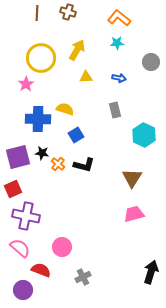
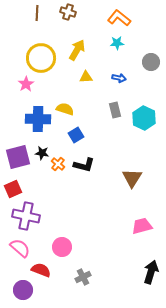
cyan hexagon: moved 17 px up
pink trapezoid: moved 8 px right, 12 px down
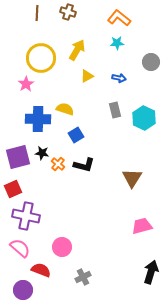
yellow triangle: moved 1 px right, 1 px up; rotated 24 degrees counterclockwise
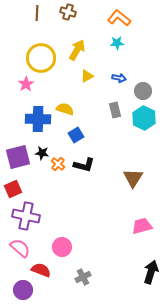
gray circle: moved 8 px left, 29 px down
brown triangle: moved 1 px right
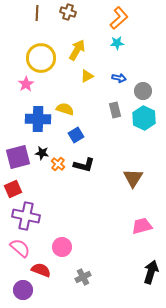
orange L-shape: rotated 100 degrees clockwise
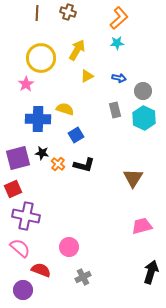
purple square: moved 1 px down
pink circle: moved 7 px right
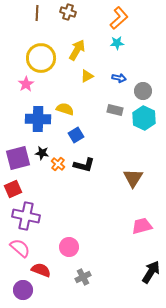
gray rectangle: rotated 63 degrees counterclockwise
black arrow: rotated 15 degrees clockwise
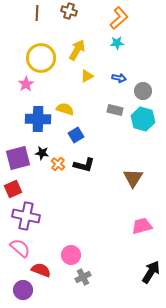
brown cross: moved 1 px right, 1 px up
cyan hexagon: moved 1 px left, 1 px down; rotated 10 degrees counterclockwise
pink circle: moved 2 px right, 8 px down
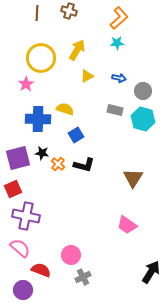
pink trapezoid: moved 15 px left, 1 px up; rotated 130 degrees counterclockwise
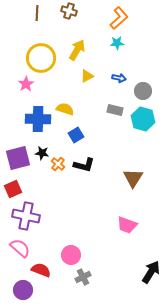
pink trapezoid: rotated 15 degrees counterclockwise
